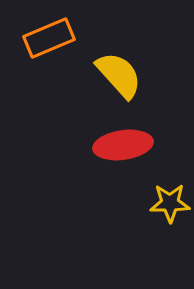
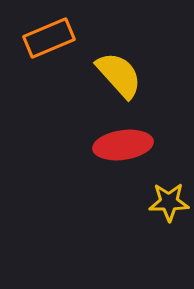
yellow star: moved 1 px left, 1 px up
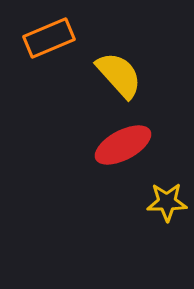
red ellipse: rotated 20 degrees counterclockwise
yellow star: moved 2 px left
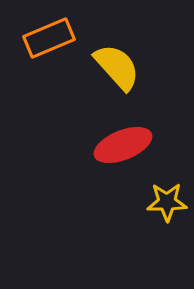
yellow semicircle: moved 2 px left, 8 px up
red ellipse: rotated 6 degrees clockwise
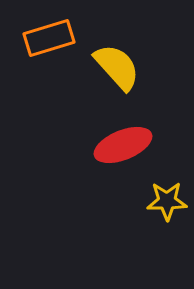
orange rectangle: rotated 6 degrees clockwise
yellow star: moved 1 px up
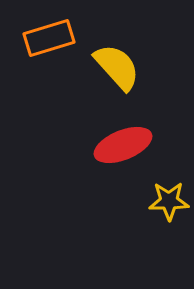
yellow star: moved 2 px right
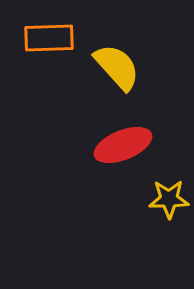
orange rectangle: rotated 15 degrees clockwise
yellow star: moved 2 px up
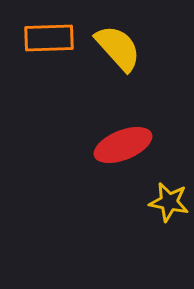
yellow semicircle: moved 1 px right, 19 px up
yellow star: moved 3 px down; rotated 12 degrees clockwise
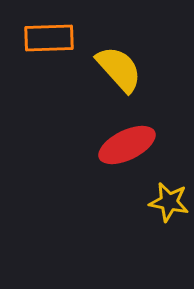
yellow semicircle: moved 1 px right, 21 px down
red ellipse: moved 4 px right; rotated 4 degrees counterclockwise
